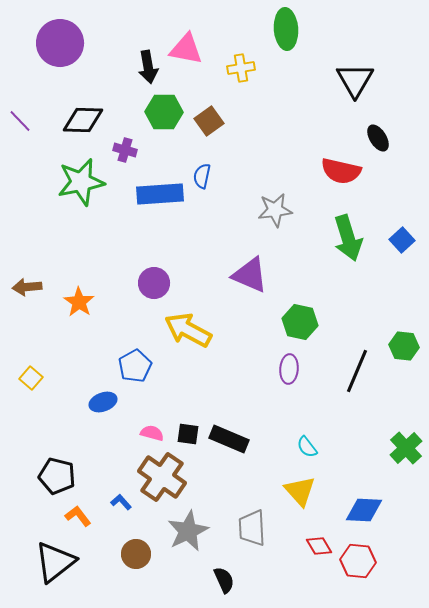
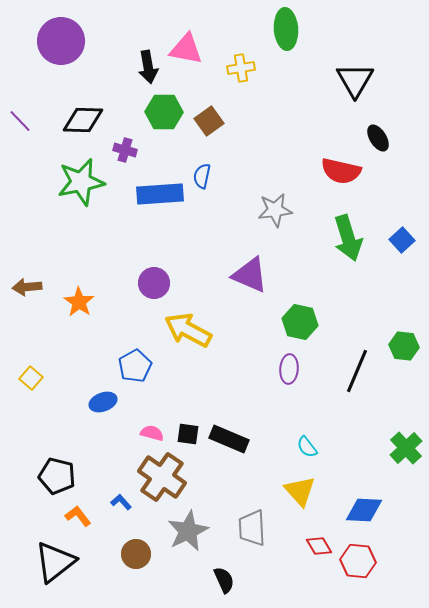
purple circle at (60, 43): moved 1 px right, 2 px up
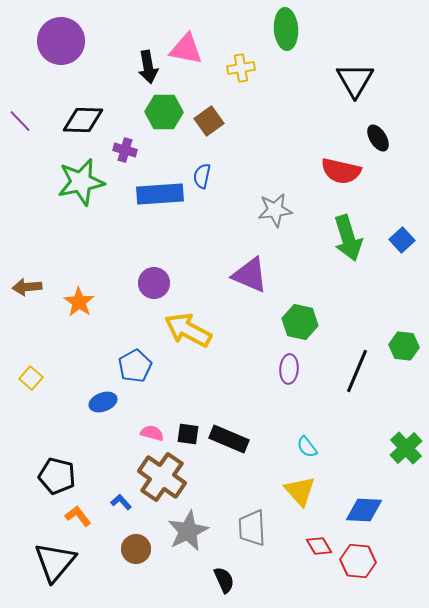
brown circle at (136, 554): moved 5 px up
black triangle at (55, 562): rotated 12 degrees counterclockwise
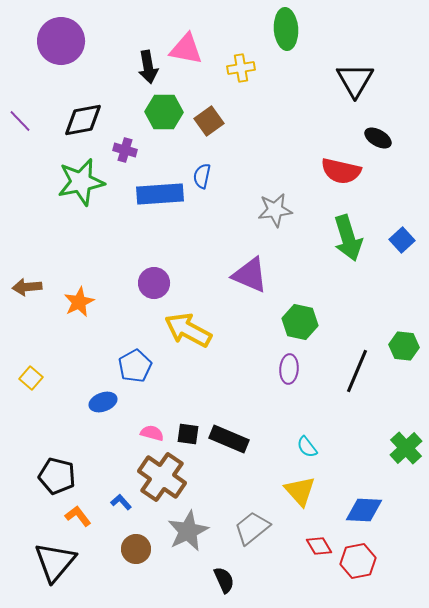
black diamond at (83, 120): rotated 12 degrees counterclockwise
black ellipse at (378, 138): rotated 28 degrees counterclockwise
orange star at (79, 302): rotated 12 degrees clockwise
gray trapezoid at (252, 528): rotated 54 degrees clockwise
red hexagon at (358, 561): rotated 16 degrees counterclockwise
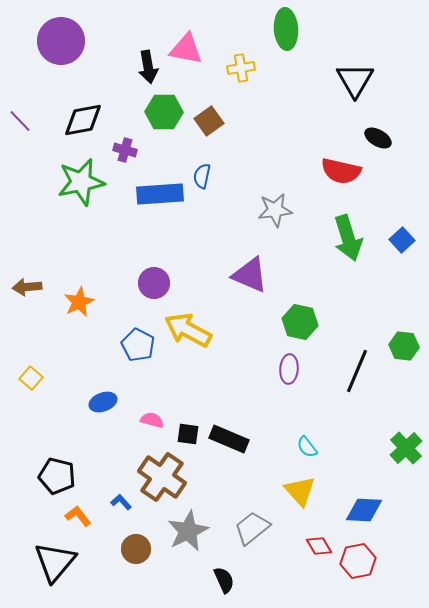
blue pentagon at (135, 366): moved 3 px right, 21 px up; rotated 16 degrees counterclockwise
pink semicircle at (152, 433): moved 13 px up
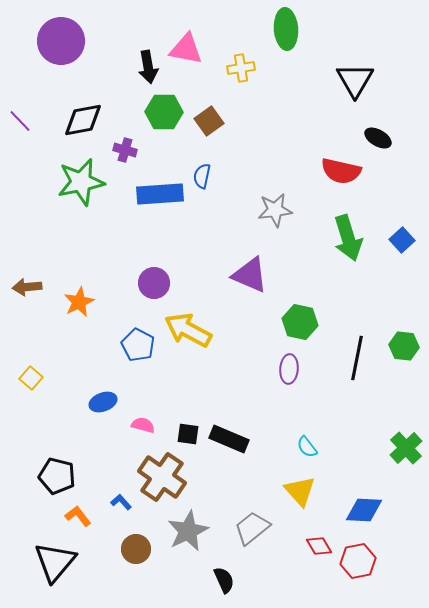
black line at (357, 371): moved 13 px up; rotated 12 degrees counterclockwise
pink semicircle at (152, 420): moved 9 px left, 5 px down
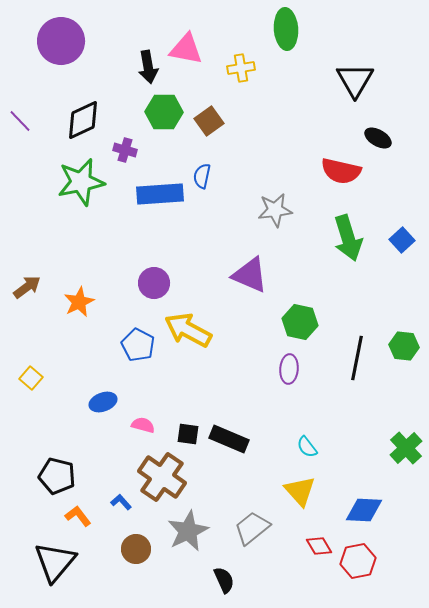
black diamond at (83, 120): rotated 15 degrees counterclockwise
brown arrow at (27, 287): rotated 148 degrees clockwise
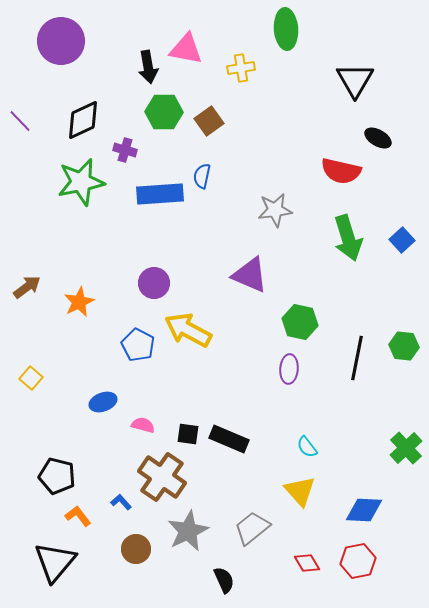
red diamond at (319, 546): moved 12 px left, 17 px down
